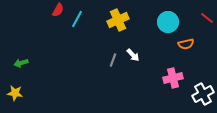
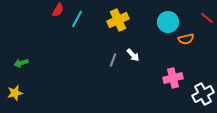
orange semicircle: moved 5 px up
yellow star: rotated 21 degrees counterclockwise
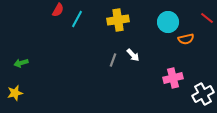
yellow cross: rotated 15 degrees clockwise
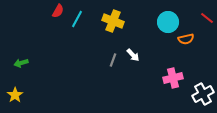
red semicircle: moved 1 px down
yellow cross: moved 5 px left, 1 px down; rotated 30 degrees clockwise
yellow star: moved 2 px down; rotated 21 degrees counterclockwise
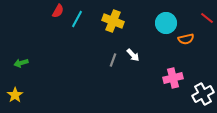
cyan circle: moved 2 px left, 1 px down
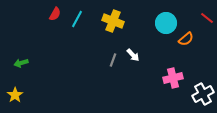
red semicircle: moved 3 px left, 3 px down
orange semicircle: rotated 28 degrees counterclockwise
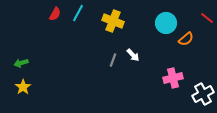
cyan line: moved 1 px right, 6 px up
yellow star: moved 8 px right, 8 px up
